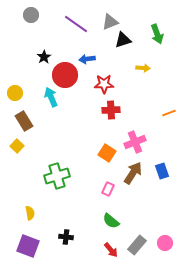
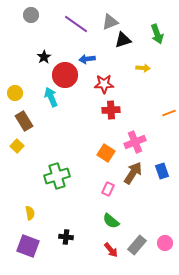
orange square: moved 1 px left
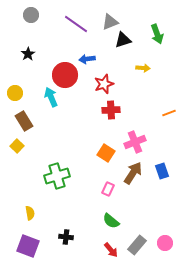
black star: moved 16 px left, 3 px up
red star: rotated 18 degrees counterclockwise
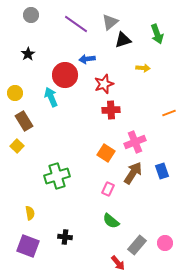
gray triangle: rotated 18 degrees counterclockwise
black cross: moved 1 px left
red arrow: moved 7 px right, 13 px down
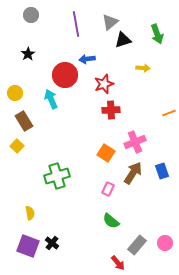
purple line: rotated 45 degrees clockwise
cyan arrow: moved 2 px down
black cross: moved 13 px left, 6 px down; rotated 32 degrees clockwise
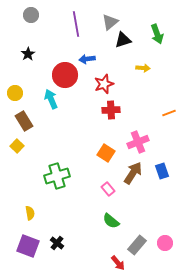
pink cross: moved 3 px right
pink rectangle: rotated 64 degrees counterclockwise
black cross: moved 5 px right
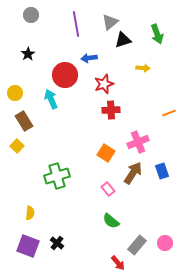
blue arrow: moved 2 px right, 1 px up
yellow semicircle: rotated 16 degrees clockwise
